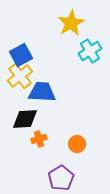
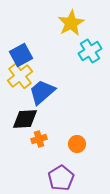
blue trapezoid: rotated 44 degrees counterclockwise
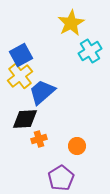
orange circle: moved 2 px down
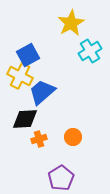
blue square: moved 7 px right
yellow cross: rotated 25 degrees counterclockwise
orange circle: moved 4 px left, 9 px up
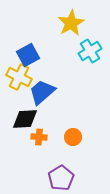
yellow cross: moved 1 px left, 1 px down
orange cross: moved 2 px up; rotated 21 degrees clockwise
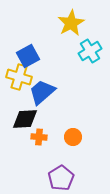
blue square: moved 1 px down
yellow cross: rotated 10 degrees counterclockwise
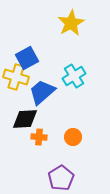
cyan cross: moved 16 px left, 25 px down
blue square: moved 1 px left, 2 px down
yellow cross: moved 3 px left
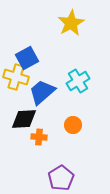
cyan cross: moved 4 px right, 5 px down
black diamond: moved 1 px left
orange circle: moved 12 px up
